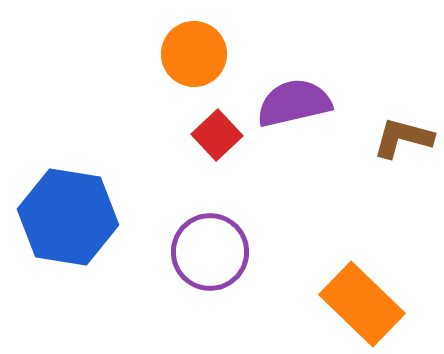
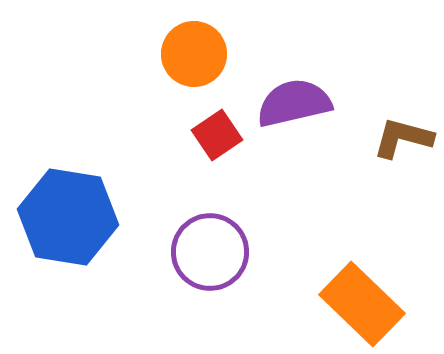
red square: rotated 9 degrees clockwise
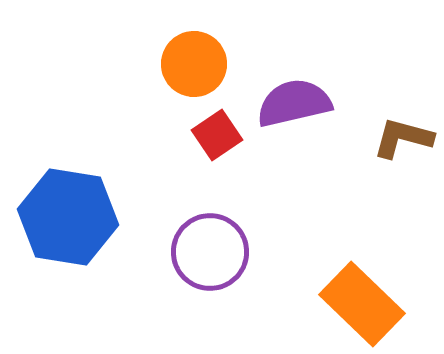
orange circle: moved 10 px down
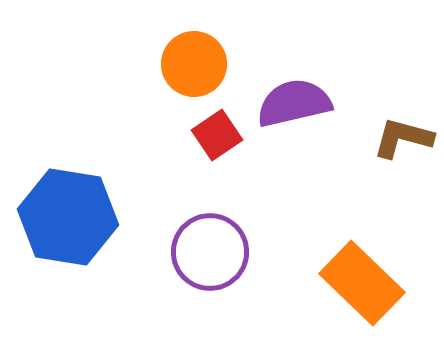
orange rectangle: moved 21 px up
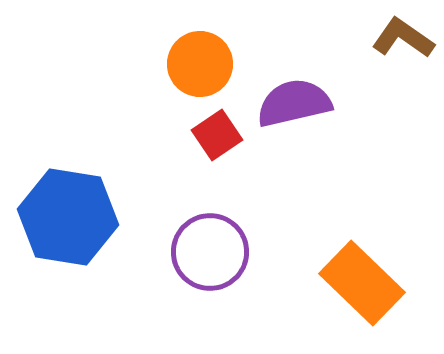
orange circle: moved 6 px right
brown L-shape: moved 100 px up; rotated 20 degrees clockwise
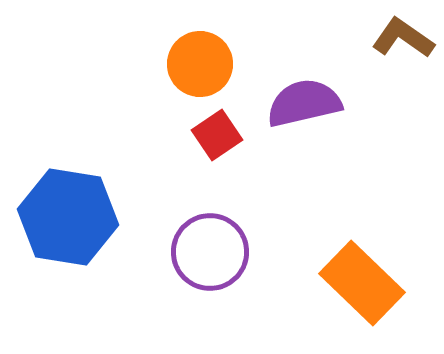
purple semicircle: moved 10 px right
